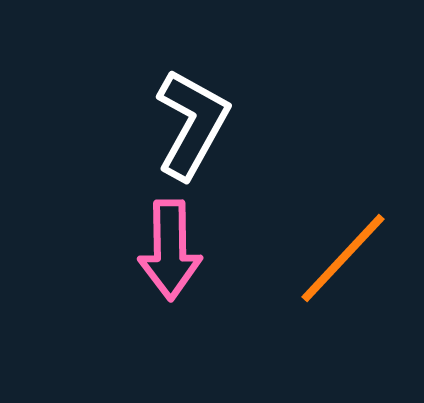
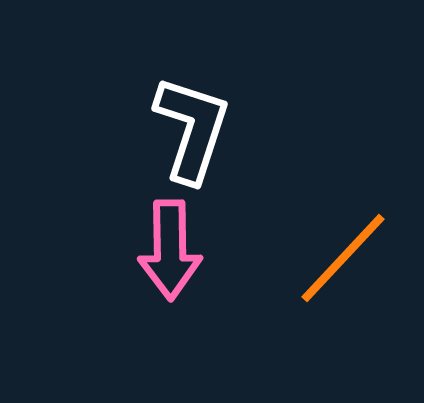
white L-shape: moved 5 px down; rotated 11 degrees counterclockwise
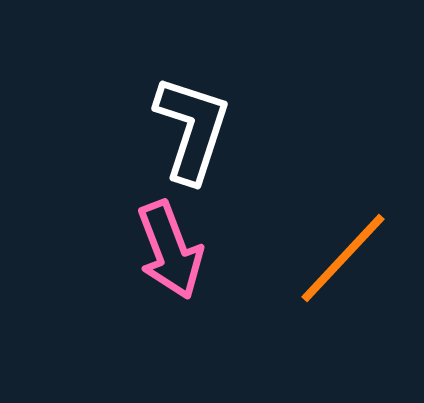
pink arrow: rotated 20 degrees counterclockwise
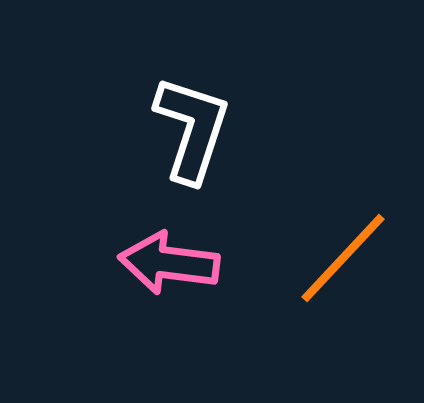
pink arrow: moved 1 px left, 13 px down; rotated 118 degrees clockwise
